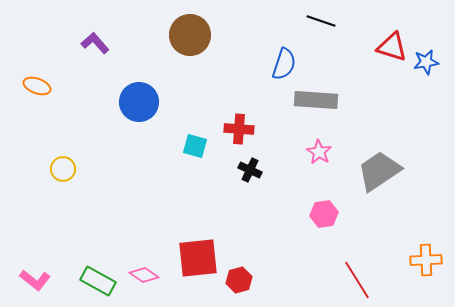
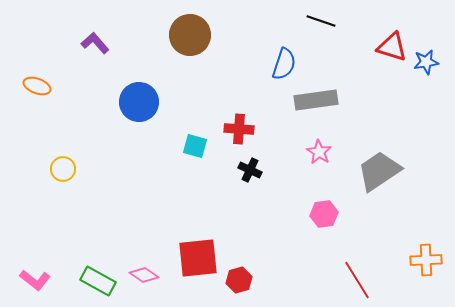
gray rectangle: rotated 12 degrees counterclockwise
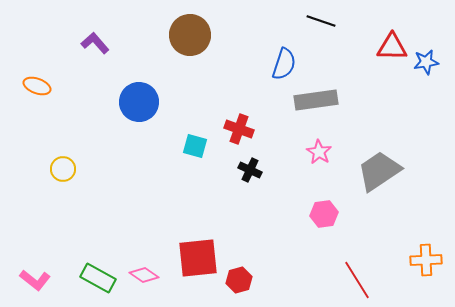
red triangle: rotated 16 degrees counterclockwise
red cross: rotated 16 degrees clockwise
green rectangle: moved 3 px up
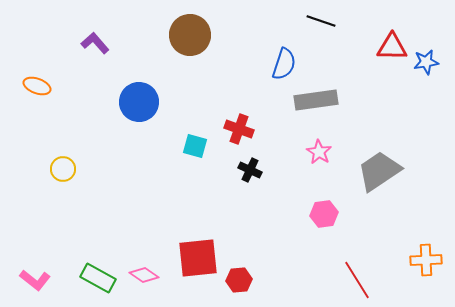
red hexagon: rotated 10 degrees clockwise
